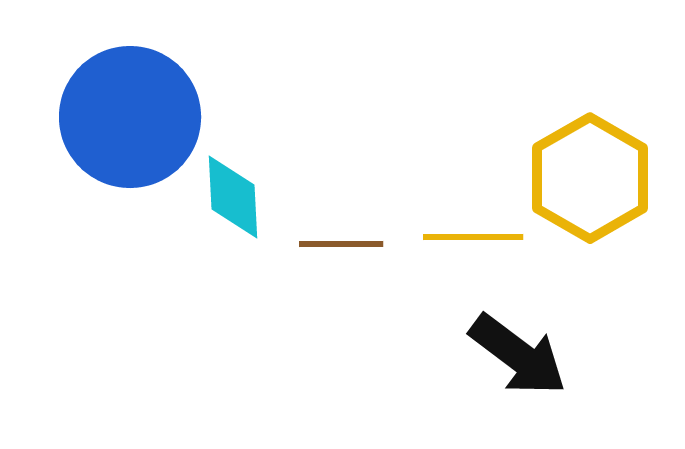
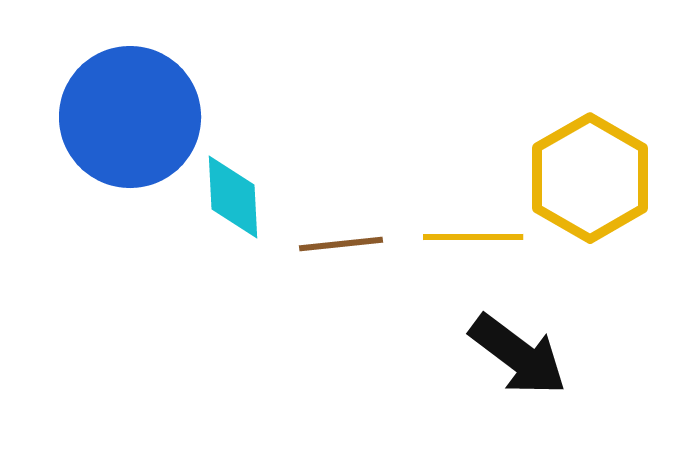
brown line: rotated 6 degrees counterclockwise
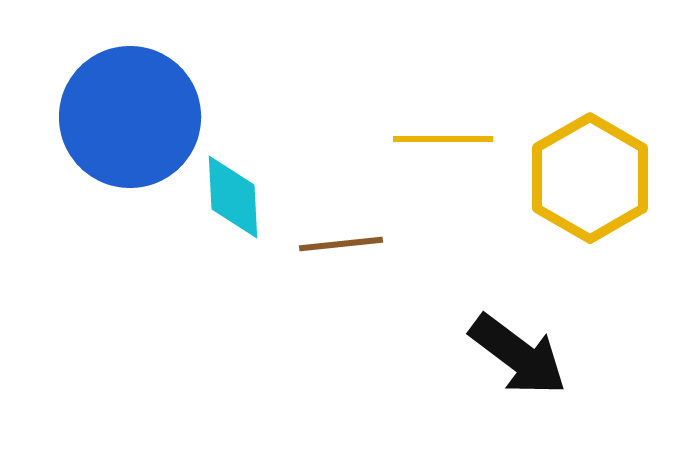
yellow line: moved 30 px left, 98 px up
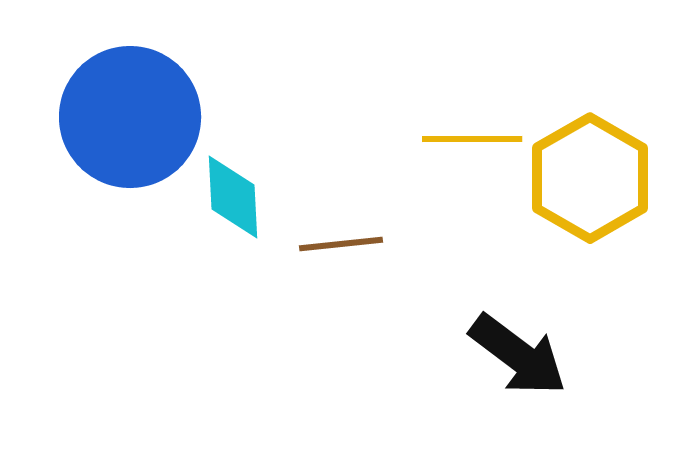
yellow line: moved 29 px right
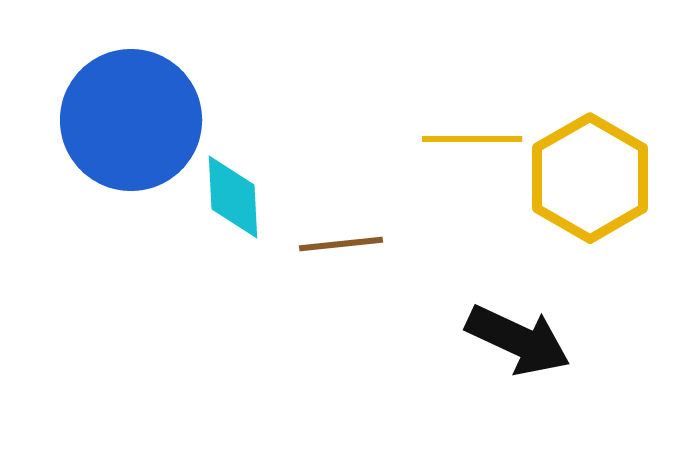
blue circle: moved 1 px right, 3 px down
black arrow: moved 15 px up; rotated 12 degrees counterclockwise
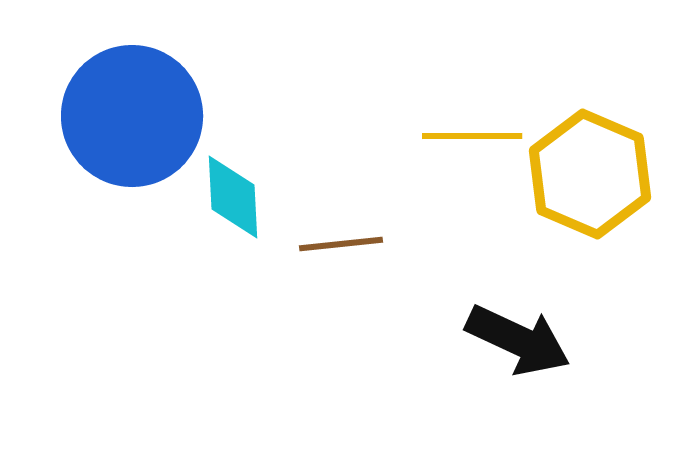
blue circle: moved 1 px right, 4 px up
yellow line: moved 3 px up
yellow hexagon: moved 4 px up; rotated 7 degrees counterclockwise
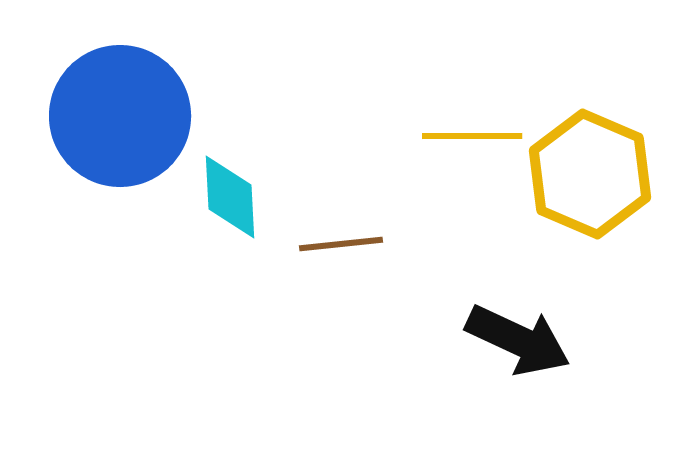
blue circle: moved 12 px left
cyan diamond: moved 3 px left
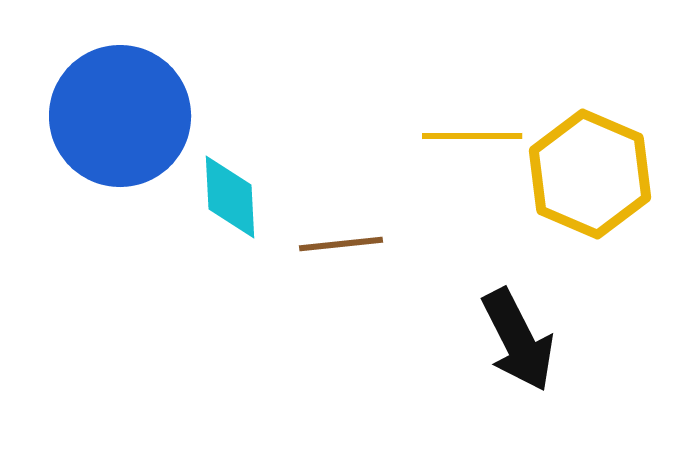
black arrow: rotated 38 degrees clockwise
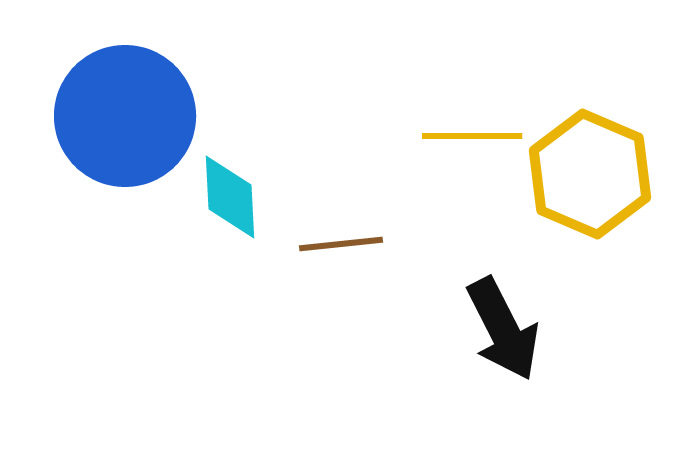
blue circle: moved 5 px right
black arrow: moved 15 px left, 11 px up
